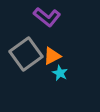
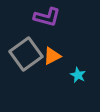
purple L-shape: rotated 24 degrees counterclockwise
cyan star: moved 18 px right, 2 px down
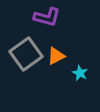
orange triangle: moved 4 px right
cyan star: moved 2 px right, 2 px up
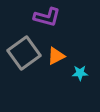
gray square: moved 2 px left, 1 px up
cyan star: rotated 28 degrees counterclockwise
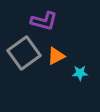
purple L-shape: moved 3 px left, 4 px down
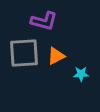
gray square: rotated 32 degrees clockwise
cyan star: moved 1 px right, 1 px down
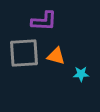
purple L-shape: rotated 12 degrees counterclockwise
orange triangle: rotated 42 degrees clockwise
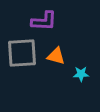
gray square: moved 2 px left
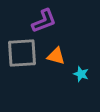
purple L-shape: rotated 24 degrees counterclockwise
cyan star: rotated 21 degrees clockwise
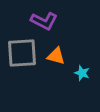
purple L-shape: rotated 48 degrees clockwise
cyan star: moved 1 px right, 1 px up
